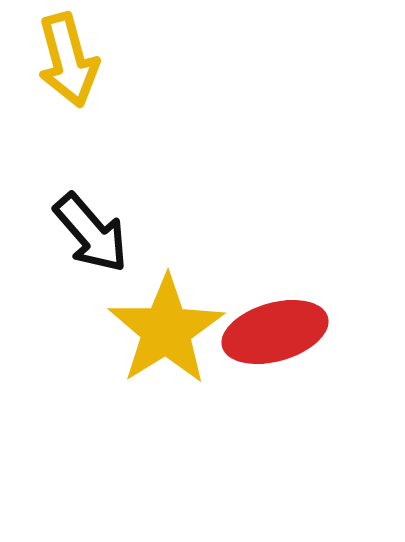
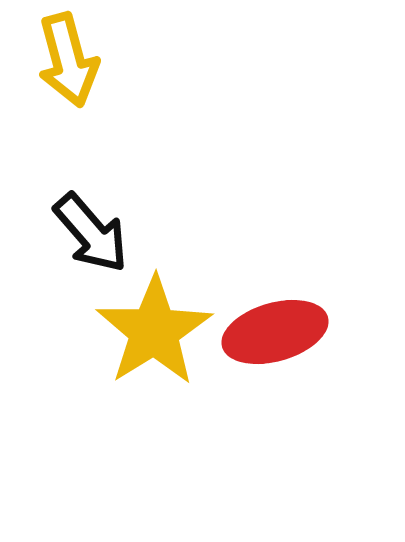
yellow star: moved 12 px left, 1 px down
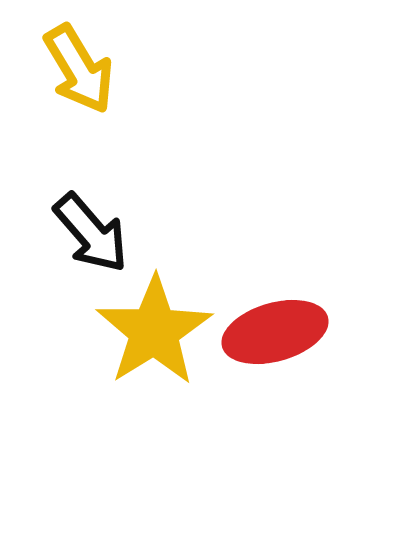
yellow arrow: moved 11 px right, 9 px down; rotated 16 degrees counterclockwise
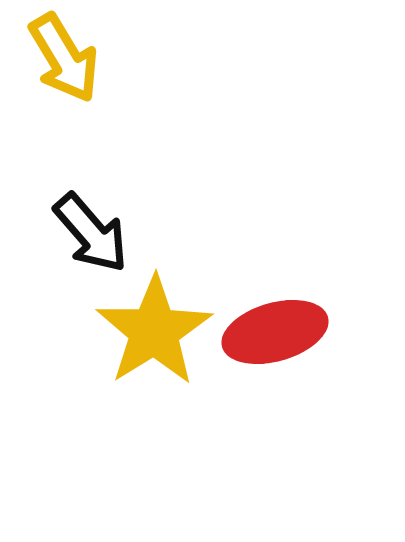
yellow arrow: moved 15 px left, 11 px up
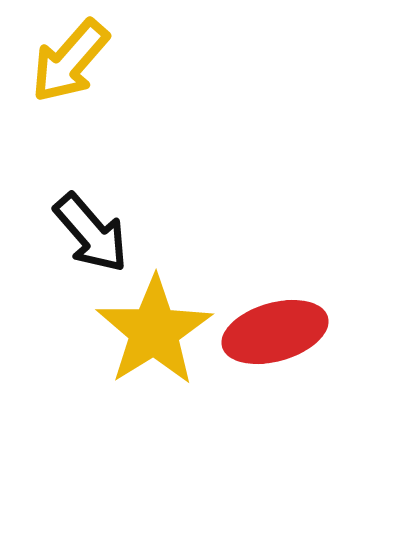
yellow arrow: moved 6 px right, 3 px down; rotated 72 degrees clockwise
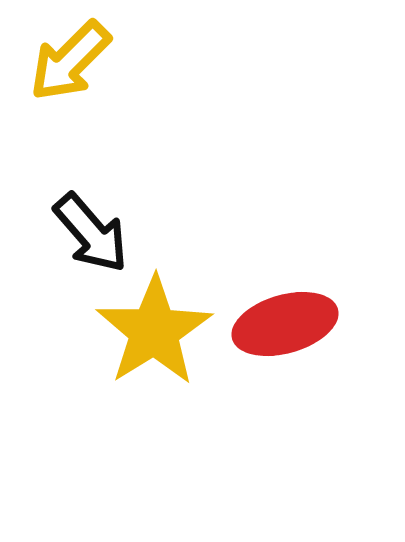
yellow arrow: rotated 4 degrees clockwise
red ellipse: moved 10 px right, 8 px up
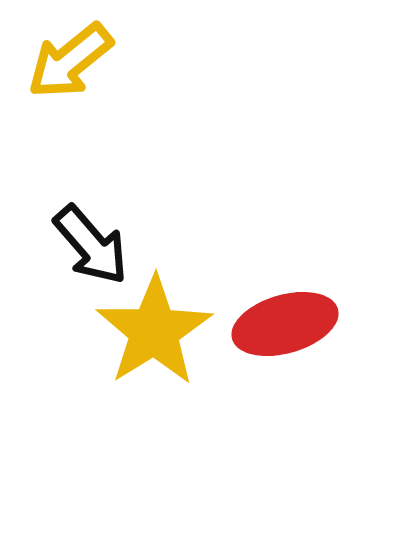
yellow arrow: rotated 6 degrees clockwise
black arrow: moved 12 px down
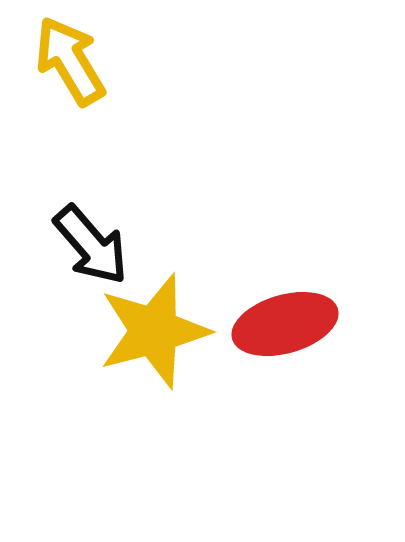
yellow arrow: rotated 98 degrees clockwise
yellow star: rotated 17 degrees clockwise
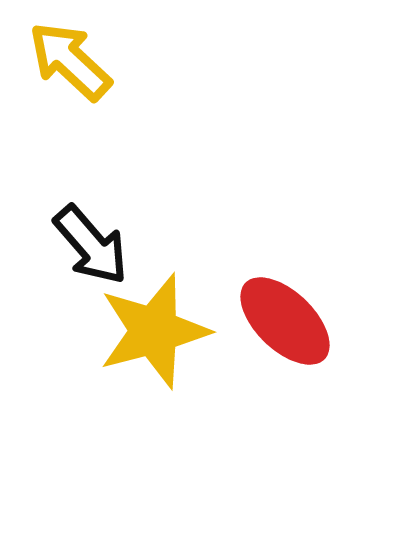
yellow arrow: rotated 16 degrees counterclockwise
red ellipse: moved 3 px up; rotated 60 degrees clockwise
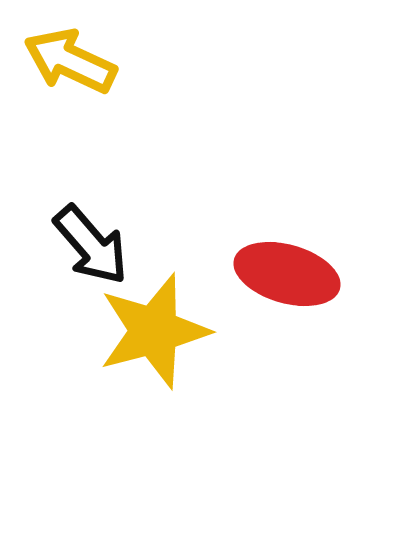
yellow arrow: rotated 18 degrees counterclockwise
red ellipse: moved 2 px right, 47 px up; rotated 28 degrees counterclockwise
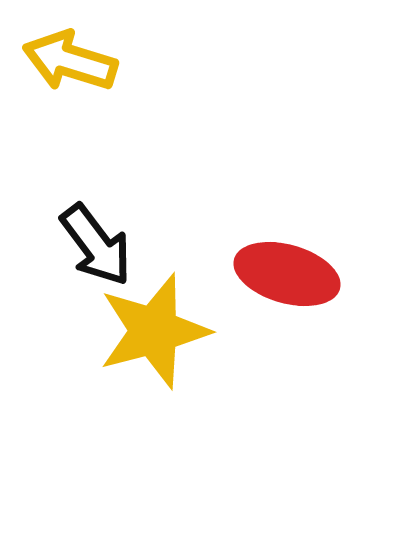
yellow arrow: rotated 8 degrees counterclockwise
black arrow: moved 5 px right; rotated 4 degrees clockwise
